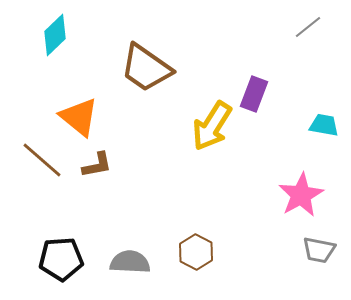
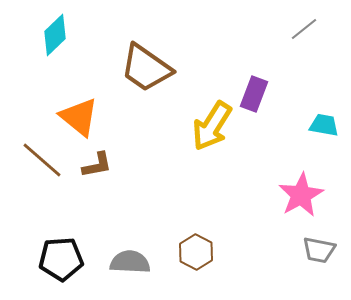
gray line: moved 4 px left, 2 px down
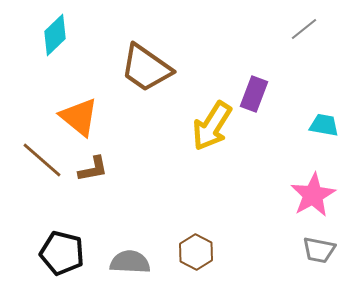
brown L-shape: moved 4 px left, 4 px down
pink star: moved 12 px right
black pentagon: moved 1 px right, 6 px up; rotated 18 degrees clockwise
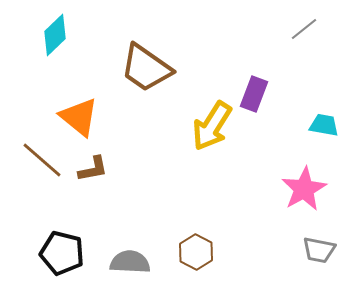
pink star: moved 9 px left, 6 px up
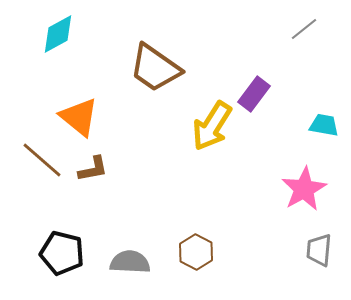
cyan diamond: moved 3 px right, 1 px up; rotated 15 degrees clockwise
brown trapezoid: moved 9 px right
purple rectangle: rotated 16 degrees clockwise
gray trapezoid: rotated 84 degrees clockwise
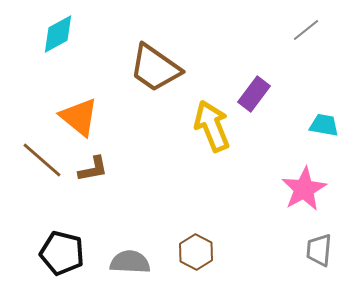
gray line: moved 2 px right, 1 px down
yellow arrow: rotated 126 degrees clockwise
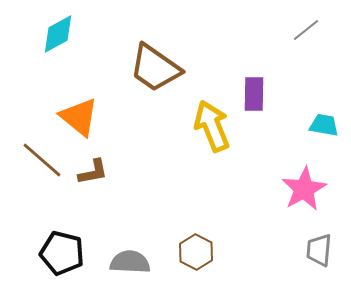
purple rectangle: rotated 36 degrees counterclockwise
brown L-shape: moved 3 px down
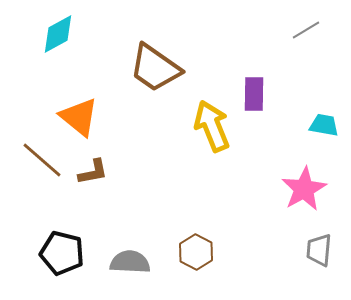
gray line: rotated 8 degrees clockwise
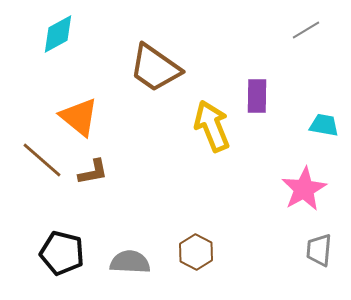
purple rectangle: moved 3 px right, 2 px down
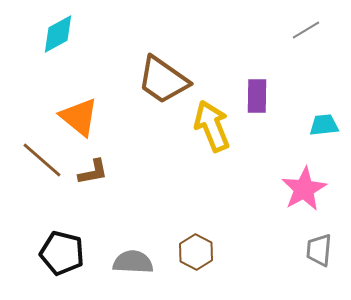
brown trapezoid: moved 8 px right, 12 px down
cyan trapezoid: rotated 16 degrees counterclockwise
gray semicircle: moved 3 px right
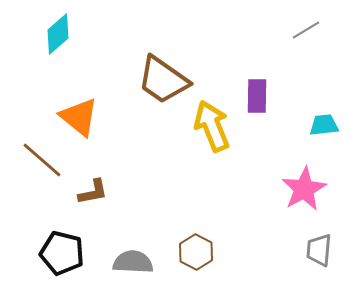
cyan diamond: rotated 12 degrees counterclockwise
brown L-shape: moved 20 px down
